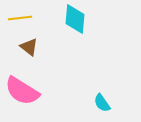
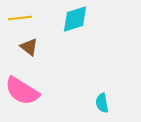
cyan diamond: rotated 68 degrees clockwise
cyan semicircle: rotated 24 degrees clockwise
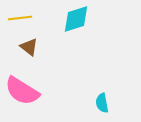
cyan diamond: moved 1 px right
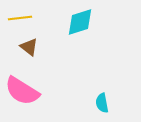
cyan diamond: moved 4 px right, 3 px down
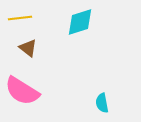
brown triangle: moved 1 px left, 1 px down
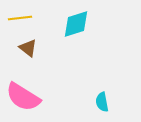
cyan diamond: moved 4 px left, 2 px down
pink semicircle: moved 1 px right, 6 px down
cyan semicircle: moved 1 px up
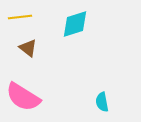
yellow line: moved 1 px up
cyan diamond: moved 1 px left
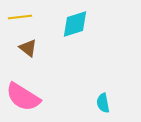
cyan semicircle: moved 1 px right, 1 px down
